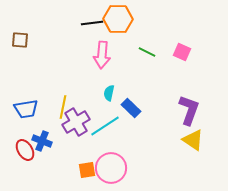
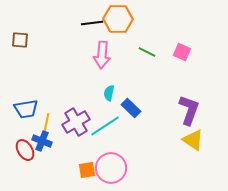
yellow line: moved 17 px left, 18 px down
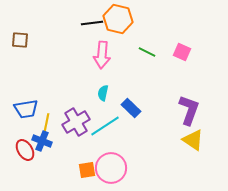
orange hexagon: rotated 12 degrees clockwise
cyan semicircle: moved 6 px left
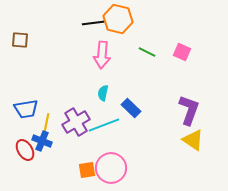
black line: moved 1 px right
cyan line: moved 1 px left, 1 px up; rotated 12 degrees clockwise
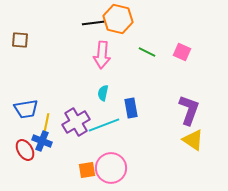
blue rectangle: rotated 36 degrees clockwise
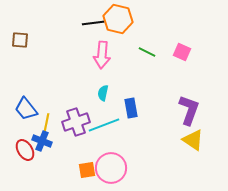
blue trapezoid: rotated 60 degrees clockwise
purple cross: rotated 12 degrees clockwise
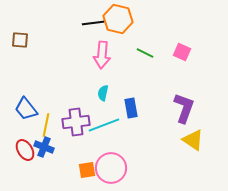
green line: moved 2 px left, 1 px down
purple L-shape: moved 5 px left, 2 px up
purple cross: rotated 12 degrees clockwise
blue cross: moved 2 px right, 6 px down
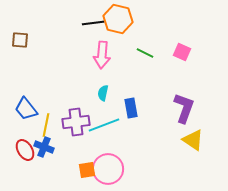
pink circle: moved 3 px left, 1 px down
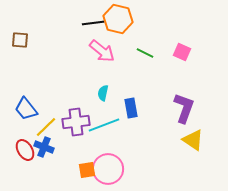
pink arrow: moved 4 px up; rotated 56 degrees counterclockwise
yellow line: moved 2 px down; rotated 35 degrees clockwise
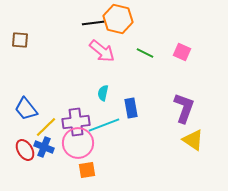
pink circle: moved 30 px left, 26 px up
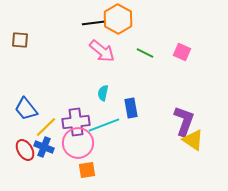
orange hexagon: rotated 16 degrees clockwise
purple L-shape: moved 13 px down
